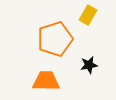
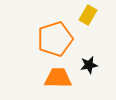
orange trapezoid: moved 12 px right, 3 px up
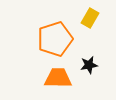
yellow rectangle: moved 2 px right, 3 px down
